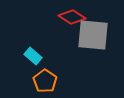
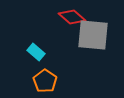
red diamond: rotated 8 degrees clockwise
cyan rectangle: moved 3 px right, 4 px up
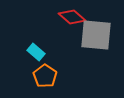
gray square: moved 3 px right
orange pentagon: moved 5 px up
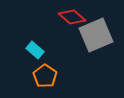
gray square: rotated 28 degrees counterclockwise
cyan rectangle: moved 1 px left, 2 px up
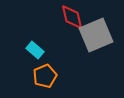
red diamond: rotated 36 degrees clockwise
orange pentagon: rotated 15 degrees clockwise
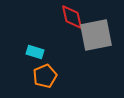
gray square: rotated 12 degrees clockwise
cyan rectangle: moved 2 px down; rotated 24 degrees counterclockwise
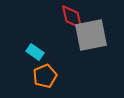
gray square: moved 5 px left
cyan rectangle: rotated 18 degrees clockwise
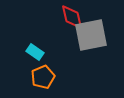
orange pentagon: moved 2 px left, 1 px down
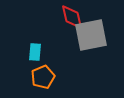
cyan rectangle: rotated 60 degrees clockwise
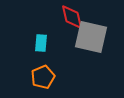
gray square: moved 2 px down; rotated 24 degrees clockwise
cyan rectangle: moved 6 px right, 9 px up
